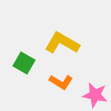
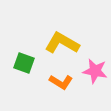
green square: rotated 10 degrees counterclockwise
pink star: moved 24 px up
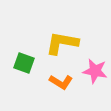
yellow L-shape: rotated 20 degrees counterclockwise
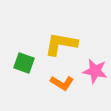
yellow L-shape: moved 1 px left, 1 px down
orange L-shape: moved 1 px right, 1 px down
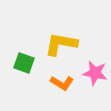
pink star: moved 2 px down
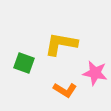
orange L-shape: moved 3 px right, 7 px down
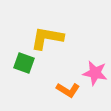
yellow L-shape: moved 14 px left, 6 px up
orange L-shape: moved 3 px right
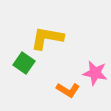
green square: rotated 15 degrees clockwise
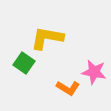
pink star: moved 1 px left, 1 px up
orange L-shape: moved 2 px up
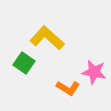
yellow L-shape: rotated 32 degrees clockwise
